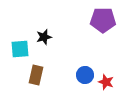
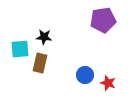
purple pentagon: rotated 10 degrees counterclockwise
black star: rotated 21 degrees clockwise
brown rectangle: moved 4 px right, 12 px up
red star: moved 2 px right, 1 px down
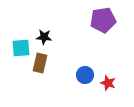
cyan square: moved 1 px right, 1 px up
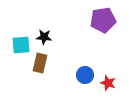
cyan square: moved 3 px up
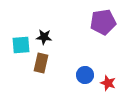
purple pentagon: moved 2 px down
brown rectangle: moved 1 px right
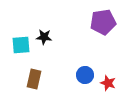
brown rectangle: moved 7 px left, 16 px down
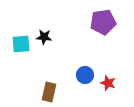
cyan square: moved 1 px up
brown rectangle: moved 15 px right, 13 px down
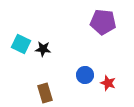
purple pentagon: rotated 15 degrees clockwise
black star: moved 1 px left, 12 px down
cyan square: rotated 30 degrees clockwise
brown rectangle: moved 4 px left, 1 px down; rotated 30 degrees counterclockwise
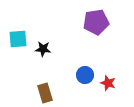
purple pentagon: moved 7 px left; rotated 15 degrees counterclockwise
cyan square: moved 3 px left, 5 px up; rotated 30 degrees counterclockwise
